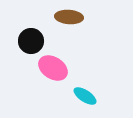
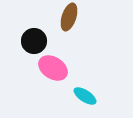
brown ellipse: rotated 76 degrees counterclockwise
black circle: moved 3 px right
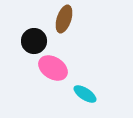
brown ellipse: moved 5 px left, 2 px down
cyan ellipse: moved 2 px up
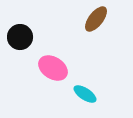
brown ellipse: moved 32 px right; rotated 20 degrees clockwise
black circle: moved 14 px left, 4 px up
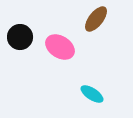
pink ellipse: moved 7 px right, 21 px up
cyan ellipse: moved 7 px right
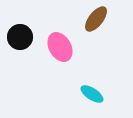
pink ellipse: rotated 28 degrees clockwise
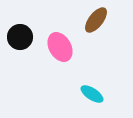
brown ellipse: moved 1 px down
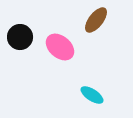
pink ellipse: rotated 20 degrees counterclockwise
cyan ellipse: moved 1 px down
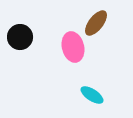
brown ellipse: moved 3 px down
pink ellipse: moved 13 px right; rotated 36 degrees clockwise
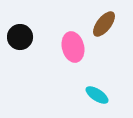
brown ellipse: moved 8 px right, 1 px down
cyan ellipse: moved 5 px right
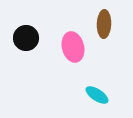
brown ellipse: rotated 36 degrees counterclockwise
black circle: moved 6 px right, 1 px down
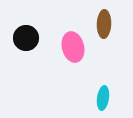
cyan ellipse: moved 6 px right, 3 px down; rotated 65 degrees clockwise
